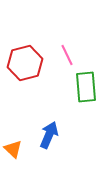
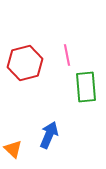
pink line: rotated 15 degrees clockwise
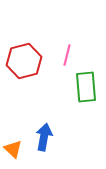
pink line: rotated 25 degrees clockwise
red hexagon: moved 1 px left, 2 px up
blue arrow: moved 5 px left, 2 px down; rotated 12 degrees counterclockwise
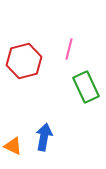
pink line: moved 2 px right, 6 px up
green rectangle: rotated 20 degrees counterclockwise
orange triangle: moved 3 px up; rotated 18 degrees counterclockwise
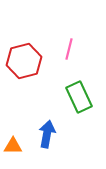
green rectangle: moved 7 px left, 10 px down
blue arrow: moved 3 px right, 3 px up
orange triangle: rotated 24 degrees counterclockwise
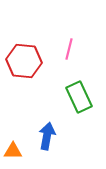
red hexagon: rotated 20 degrees clockwise
blue arrow: moved 2 px down
orange triangle: moved 5 px down
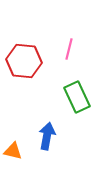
green rectangle: moved 2 px left
orange triangle: rotated 12 degrees clockwise
